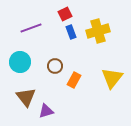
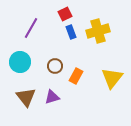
purple line: rotated 40 degrees counterclockwise
orange rectangle: moved 2 px right, 4 px up
purple triangle: moved 6 px right, 14 px up
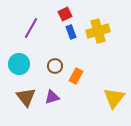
cyan circle: moved 1 px left, 2 px down
yellow triangle: moved 2 px right, 20 px down
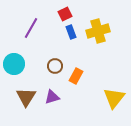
cyan circle: moved 5 px left
brown triangle: rotated 10 degrees clockwise
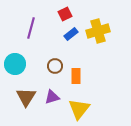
purple line: rotated 15 degrees counterclockwise
blue rectangle: moved 2 px down; rotated 72 degrees clockwise
cyan circle: moved 1 px right
orange rectangle: rotated 28 degrees counterclockwise
yellow triangle: moved 35 px left, 11 px down
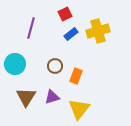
orange rectangle: rotated 21 degrees clockwise
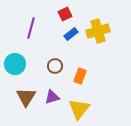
orange rectangle: moved 4 px right
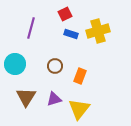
blue rectangle: rotated 56 degrees clockwise
purple triangle: moved 2 px right, 2 px down
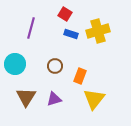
red square: rotated 32 degrees counterclockwise
yellow triangle: moved 15 px right, 10 px up
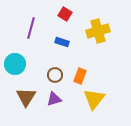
blue rectangle: moved 9 px left, 8 px down
brown circle: moved 9 px down
